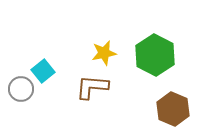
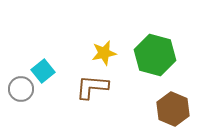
green hexagon: rotated 12 degrees counterclockwise
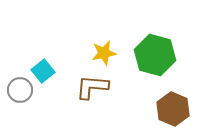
gray circle: moved 1 px left, 1 px down
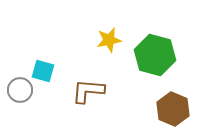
yellow star: moved 5 px right, 13 px up
cyan square: rotated 35 degrees counterclockwise
brown L-shape: moved 4 px left, 4 px down
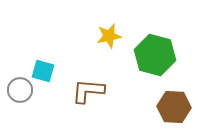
yellow star: moved 4 px up
brown hexagon: moved 1 px right, 2 px up; rotated 20 degrees counterclockwise
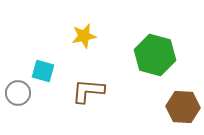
yellow star: moved 25 px left
gray circle: moved 2 px left, 3 px down
brown hexagon: moved 9 px right
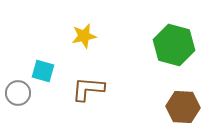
green hexagon: moved 19 px right, 10 px up
brown L-shape: moved 2 px up
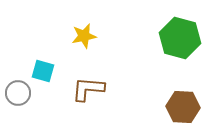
green hexagon: moved 6 px right, 7 px up
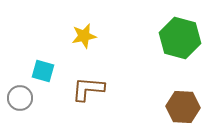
gray circle: moved 2 px right, 5 px down
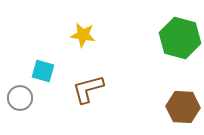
yellow star: moved 1 px left, 1 px up; rotated 20 degrees clockwise
brown L-shape: rotated 20 degrees counterclockwise
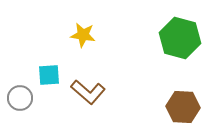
cyan square: moved 6 px right, 4 px down; rotated 20 degrees counterclockwise
brown L-shape: moved 3 px down; rotated 124 degrees counterclockwise
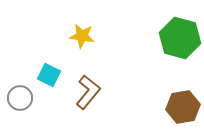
yellow star: moved 1 px left, 1 px down
cyan square: rotated 30 degrees clockwise
brown L-shape: rotated 92 degrees counterclockwise
brown hexagon: rotated 12 degrees counterclockwise
